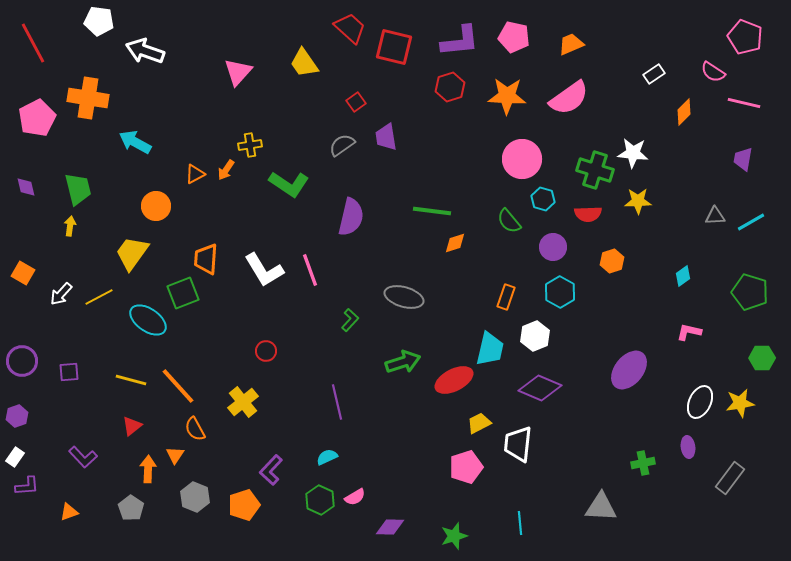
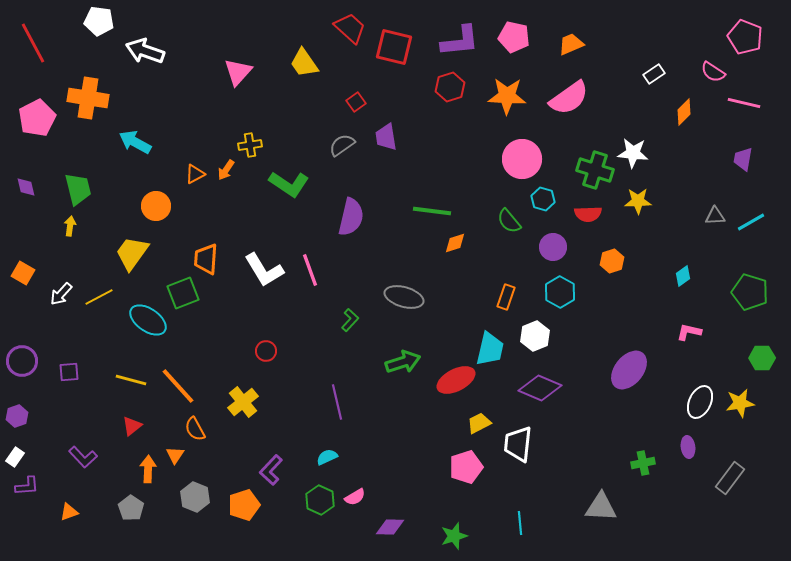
red ellipse at (454, 380): moved 2 px right
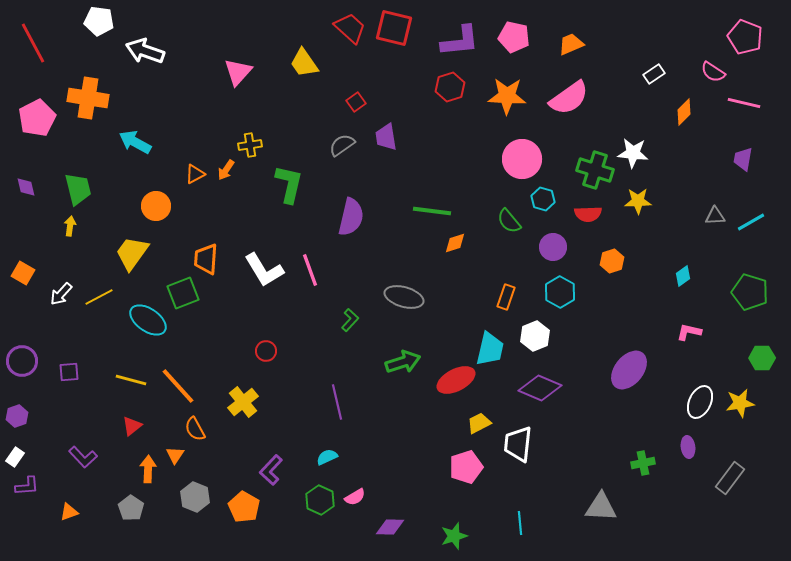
red square at (394, 47): moved 19 px up
green L-shape at (289, 184): rotated 111 degrees counterclockwise
orange pentagon at (244, 505): moved 2 px down; rotated 24 degrees counterclockwise
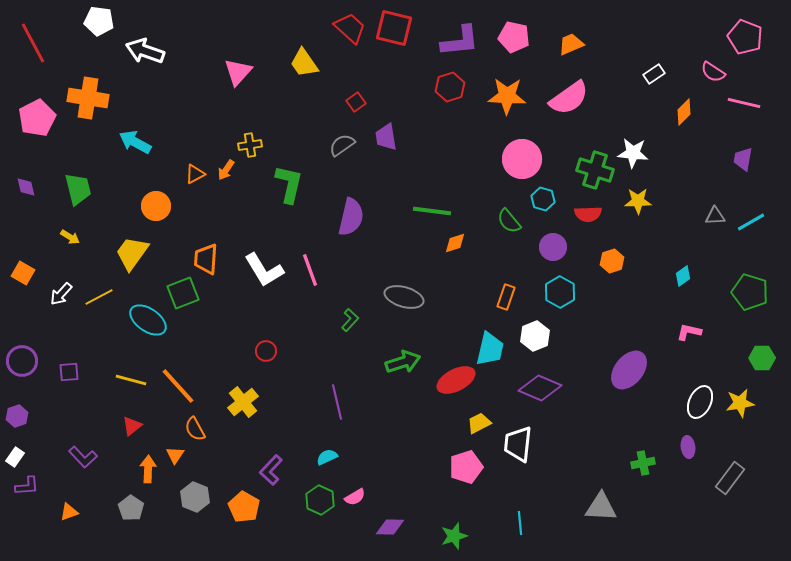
yellow arrow at (70, 226): moved 11 px down; rotated 114 degrees clockwise
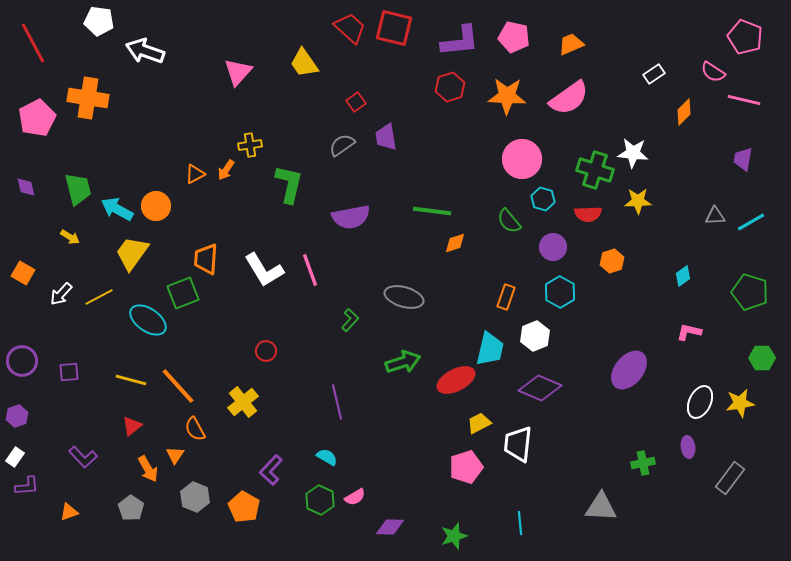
pink line at (744, 103): moved 3 px up
cyan arrow at (135, 142): moved 18 px left, 67 px down
purple semicircle at (351, 217): rotated 66 degrees clockwise
cyan semicircle at (327, 457): rotated 55 degrees clockwise
orange arrow at (148, 469): rotated 148 degrees clockwise
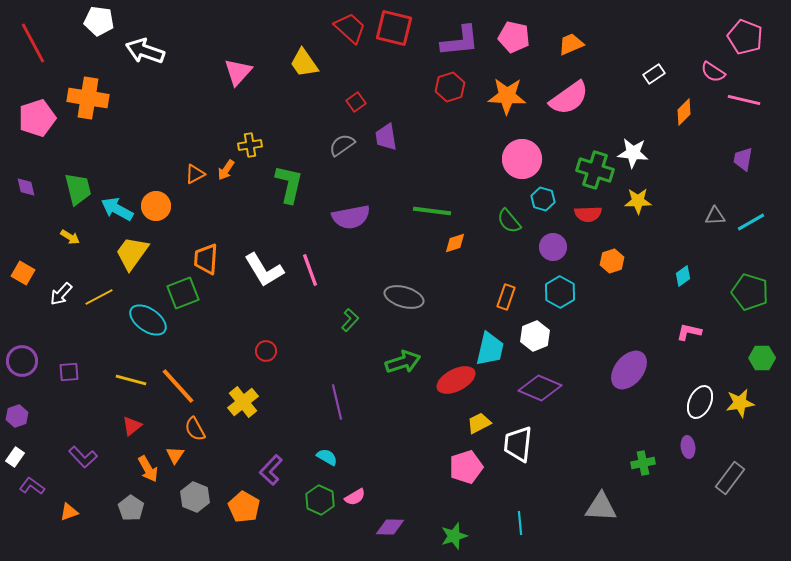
pink pentagon at (37, 118): rotated 9 degrees clockwise
purple L-shape at (27, 486): moved 5 px right; rotated 140 degrees counterclockwise
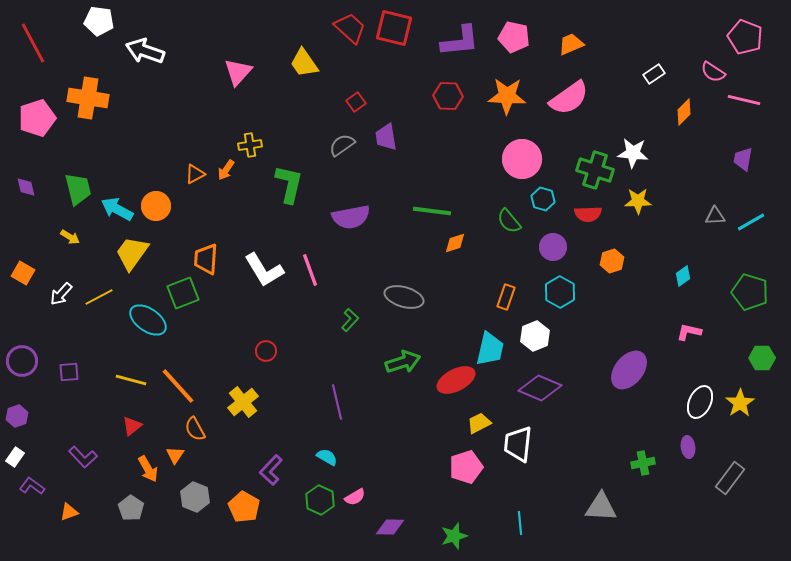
red hexagon at (450, 87): moved 2 px left, 9 px down; rotated 20 degrees clockwise
yellow star at (740, 403): rotated 24 degrees counterclockwise
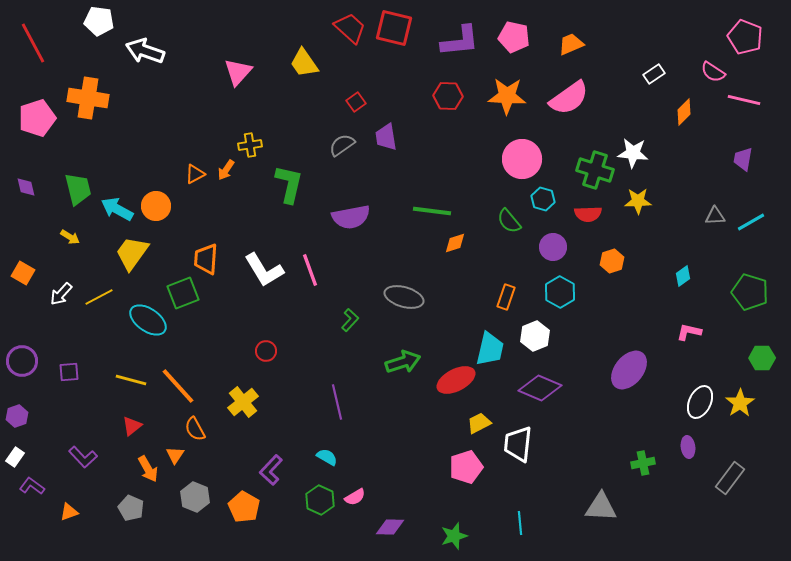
gray pentagon at (131, 508): rotated 10 degrees counterclockwise
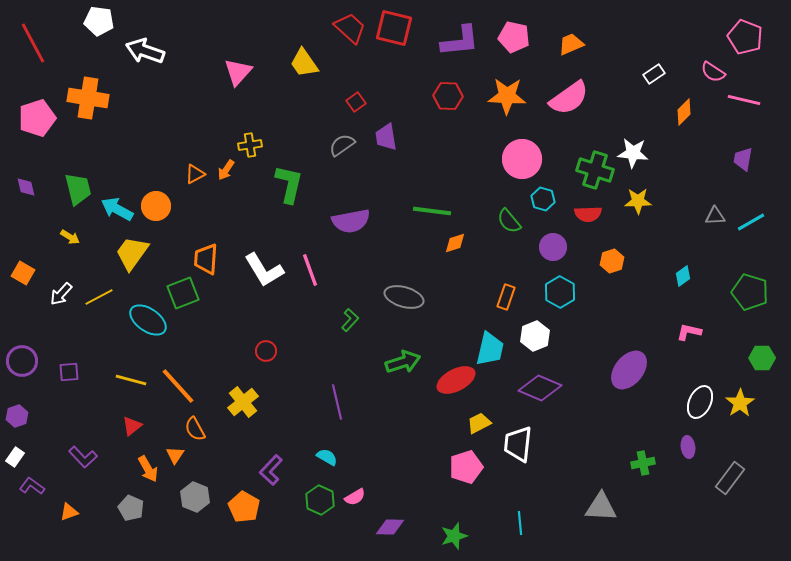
purple semicircle at (351, 217): moved 4 px down
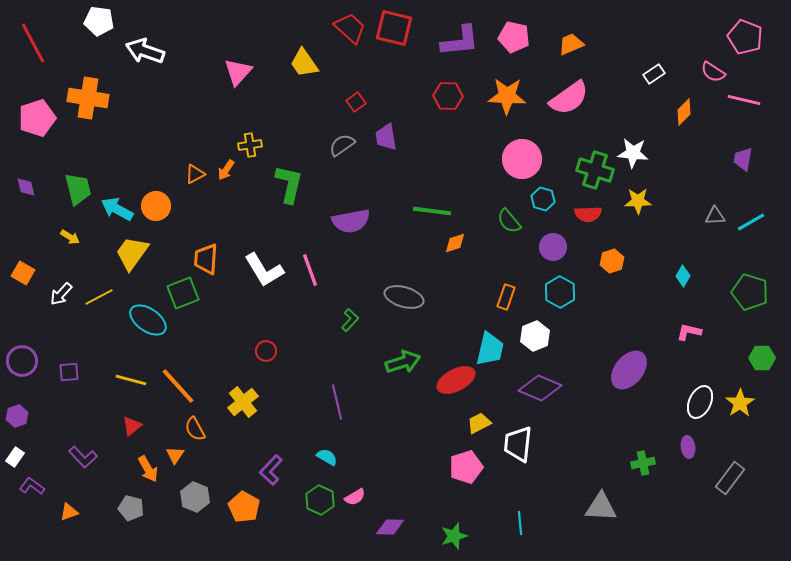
cyan diamond at (683, 276): rotated 25 degrees counterclockwise
gray pentagon at (131, 508): rotated 10 degrees counterclockwise
